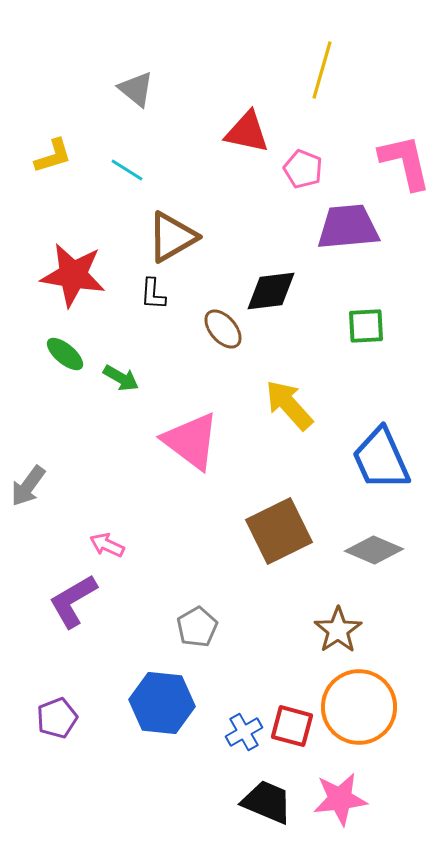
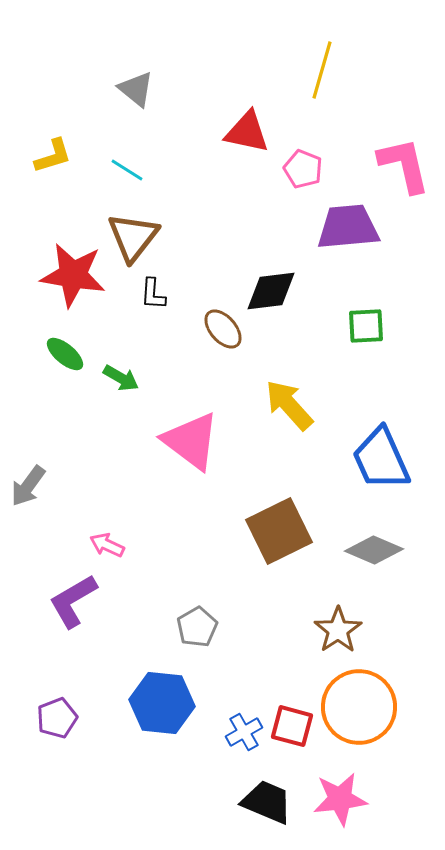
pink L-shape: moved 1 px left, 3 px down
brown triangle: moved 39 px left; rotated 22 degrees counterclockwise
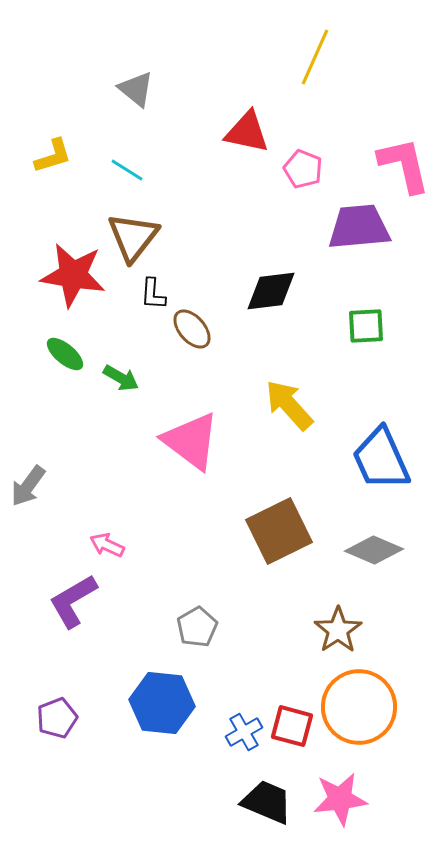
yellow line: moved 7 px left, 13 px up; rotated 8 degrees clockwise
purple trapezoid: moved 11 px right
brown ellipse: moved 31 px left
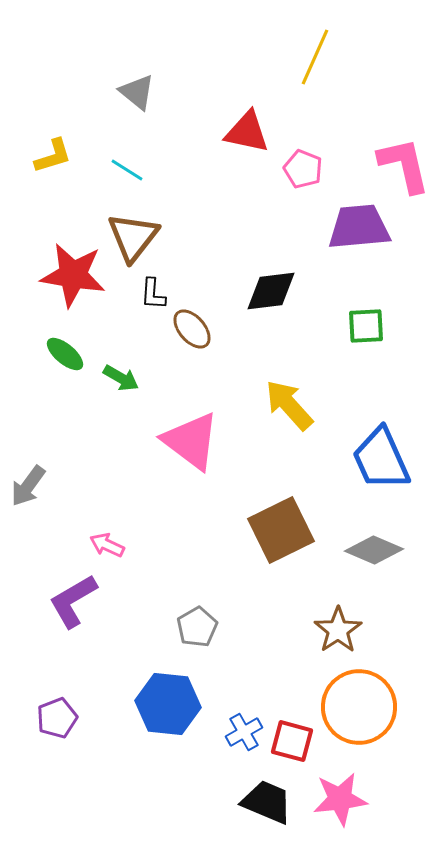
gray triangle: moved 1 px right, 3 px down
brown square: moved 2 px right, 1 px up
blue hexagon: moved 6 px right, 1 px down
red square: moved 15 px down
